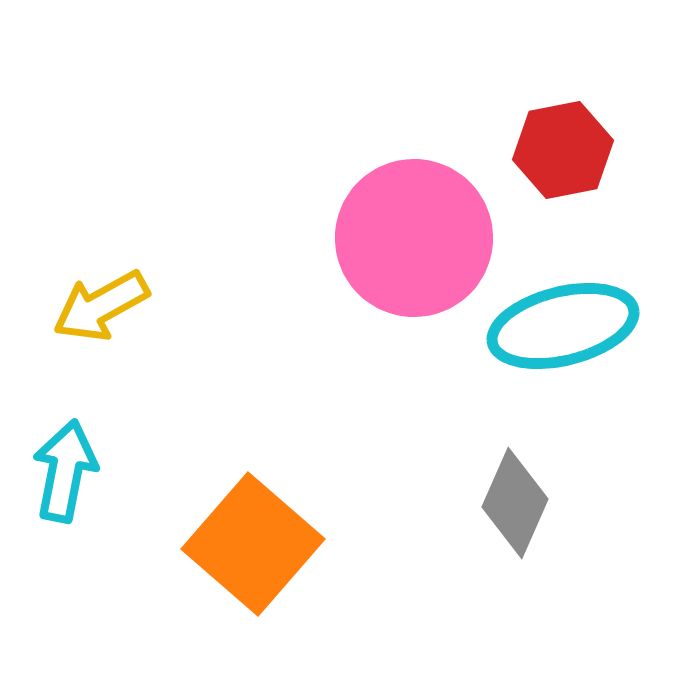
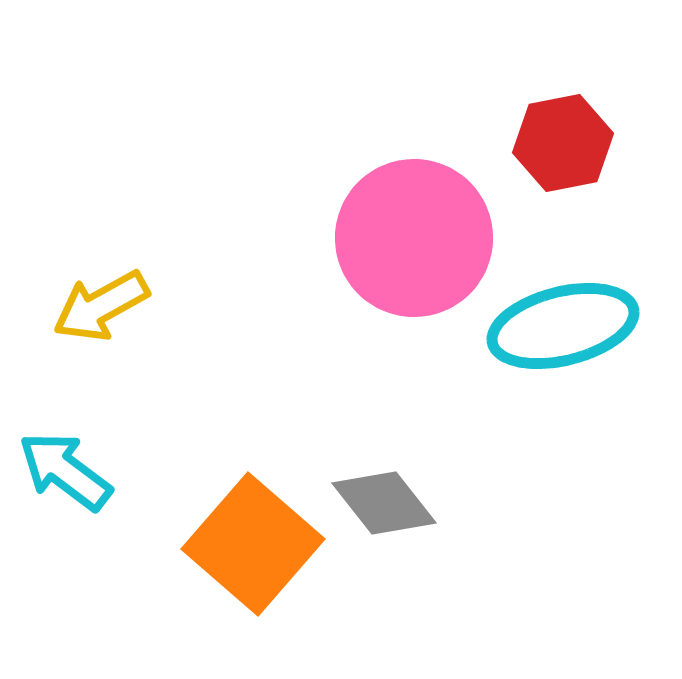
red hexagon: moved 7 px up
cyan arrow: rotated 64 degrees counterclockwise
gray diamond: moved 131 px left; rotated 62 degrees counterclockwise
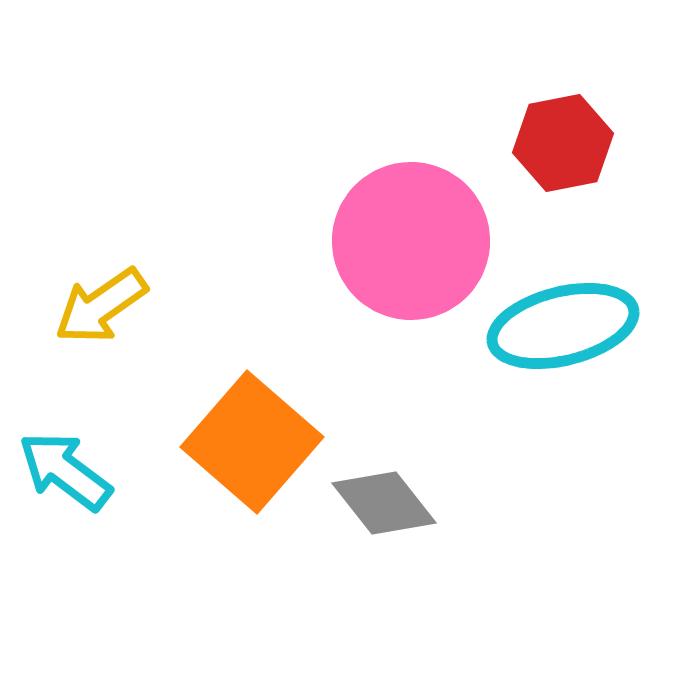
pink circle: moved 3 px left, 3 px down
yellow arrow: rotated 6 degrees counterclockwise
orange square: moved 1 px left, 102 px up
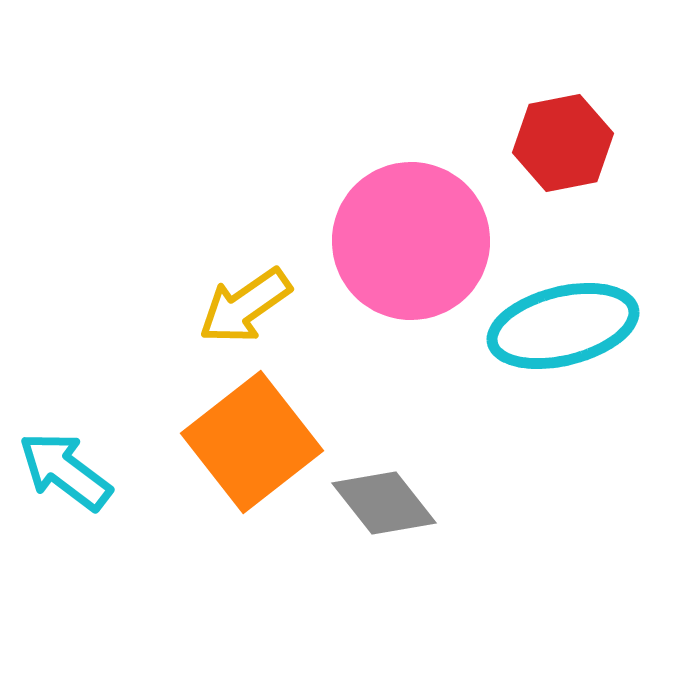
yellow arrow: moved 144 px right
orange square: rotated 11 degrees clockwise
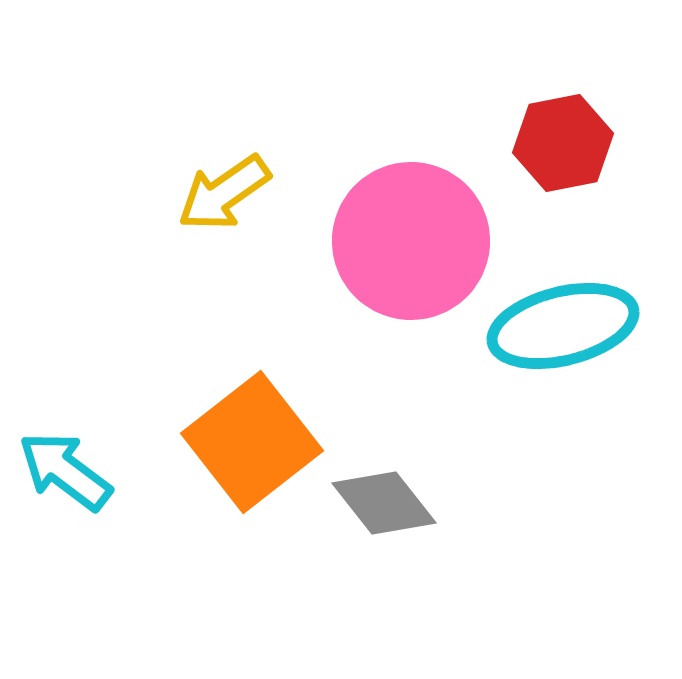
yellow arrow: moved 21 px left, 113 px up
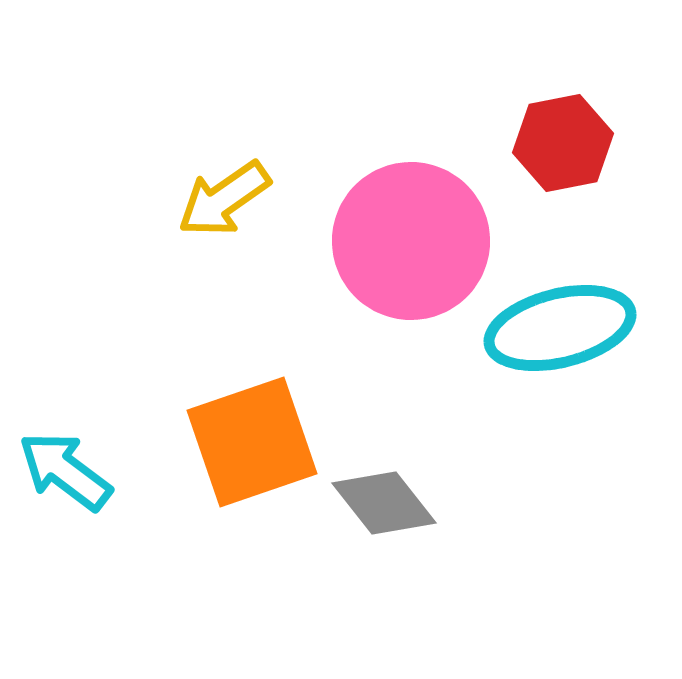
yellow arrow: moved 6 px down
cyan ellipse: moved 3 px left, 2 px down
orange square: rotated 19 degrees clockwise
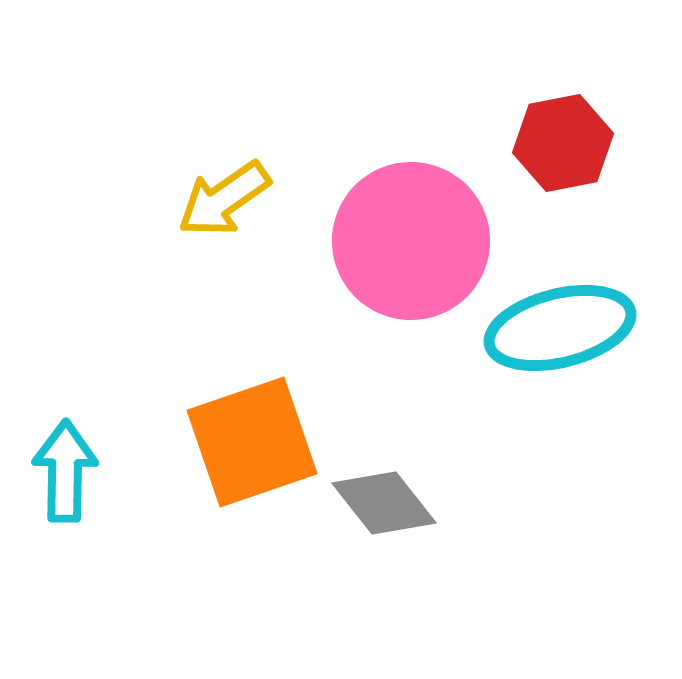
cyan arrow: rotated 54 degrees clockwise
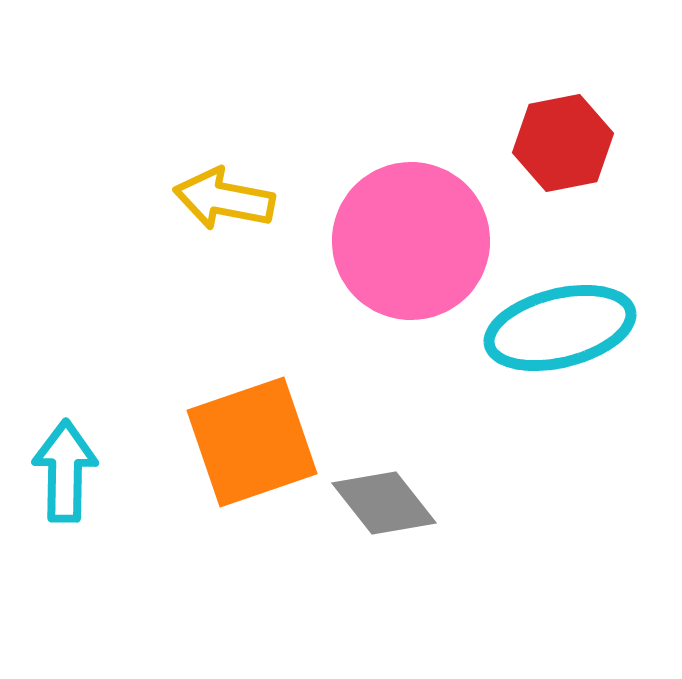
yellow arrow: rotated 46 degrees clockwise
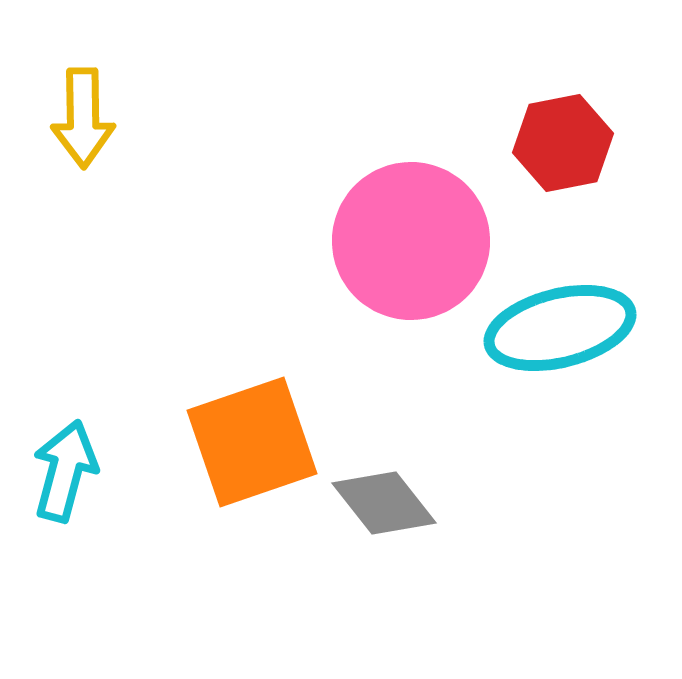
yellow arrow: moved 141 px left, 81 px up; rotated 102 degrees counterclockwise
cyan arrow: rotated 14 degrees clockwise
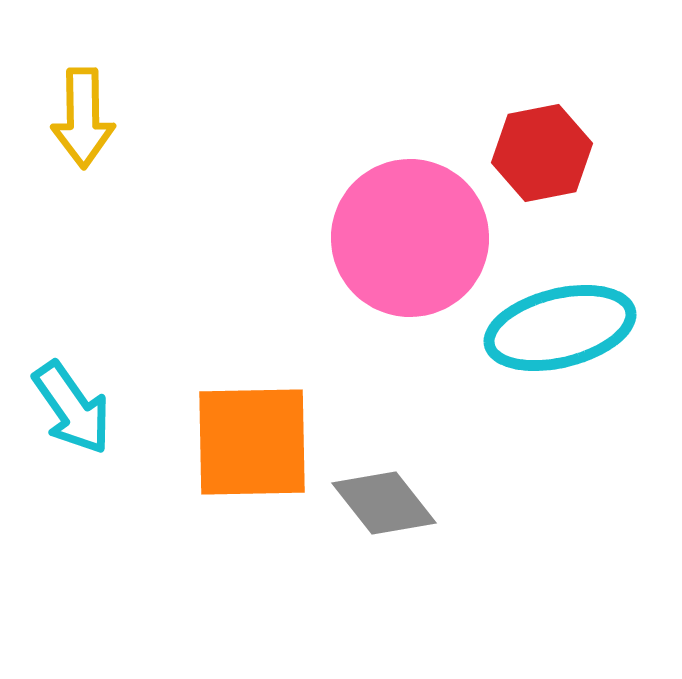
red hexagon: moved 21 px left, 10 px down
pink circle: moved 1 px left, 3 px up
orange square: rotated 18 degrees clockwise
cyan arrow: moved 7 px right, 63 px up; rotated 130 degrees clockwise
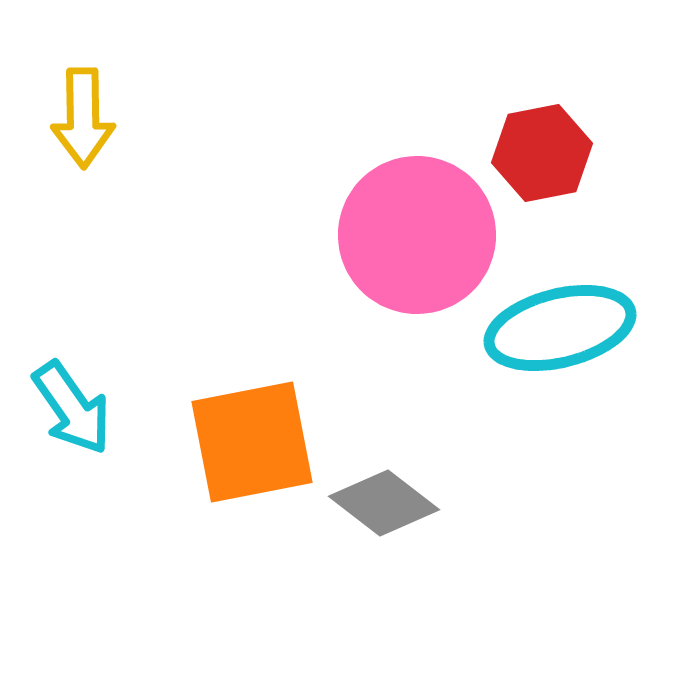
pink circle: moved 7 px right, 3 px up
orange square: rotated 10 degrees counterclockwise
gray diamond: rotated 14 degrees counterclockwise
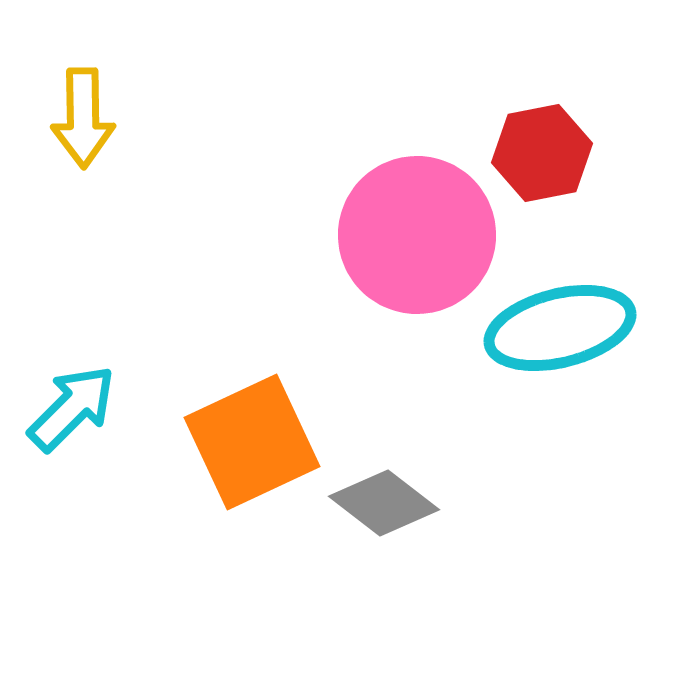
cyan arrow: rotated 100 degrees counterclockwise
orange square: rotated 14 degrees counterclockwise
